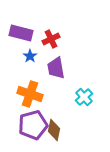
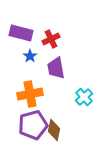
orange cross: rotated 30 degrees counterclockwise
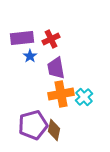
purple rectangle: moved 1 px right, 5 px down; rotated 20 degrees counterclockwise
orange cross: moved 31 px right
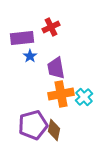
red cross: moved 12 px up
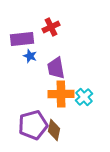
purple rectangle: moved 1 px down
blue star: rotated 16 degrees counterclockwise
orange cross: rotated 10 degrees clockwise
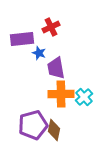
blue star: moved 9 px right, 3 px up
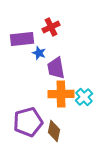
purple pentagon: moved 5 px left, 3 px up
brown diamond: moved 1 px down
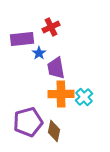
blue star: rotated 16 degrees clockwise
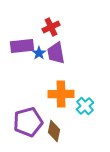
purple rectangle: moved 7 px down
purple trapezoid: moved 15 px up
cyan cross: moved 1 px right, 9 px down
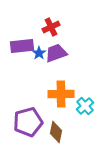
purple trapezoid: rotated 80 degrees clockwise
brown diamond: moved 2 px right, 1 px down
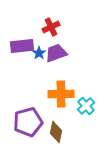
cyan cross: moved 1 px right
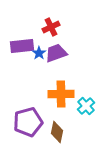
brown diamond: moved 1 px right
